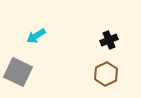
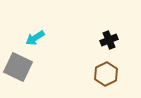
cyan arrow: moved 1 px left, 2 px down
gray square: moved 5 px up
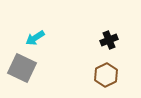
gray square: moved 4 px right, 1 px down
brown hexagon: moved 1 px down
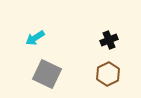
gray square: moved 25 px right, 6 px down
brown hexagon: moved 2 px right, 1 px up
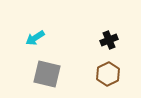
gray square: rotated 12 degrees counterclockwise
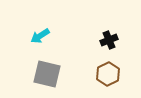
cyan arrow: moved 5 px right, 2 px up
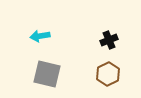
cyan arrow: rotated 24 degrees clockwise
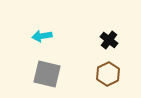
cyan arrow: moved 2 px right
black cross: rotated 30 degrees counterclockwise
